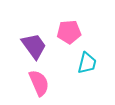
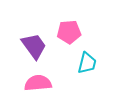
pink semicircle: moved 1 px left; rotated 72 degrees counterclockwise
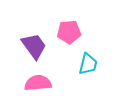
cyan trapezoid: moved 1 px right, 1 px down
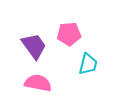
pink pentagon: moved 2 px down
pink semicircle: rotated 16 degrees clockwise
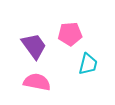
pink pentagon: moved 1 px right
pink semicircle: moved 1 px left, 1 px up
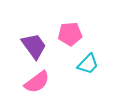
cyan trapezoid: rotated 30 degrees clockwise
pink semicircle: rotated 132 degrees clockwise
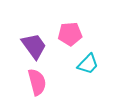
pink semicircle: rotated 68 degrees counterclockwise
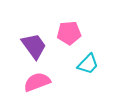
pink pentagon: moved 1 px left, 1 px up
pink semicircle: rotated 96 degrees counterclockwise
